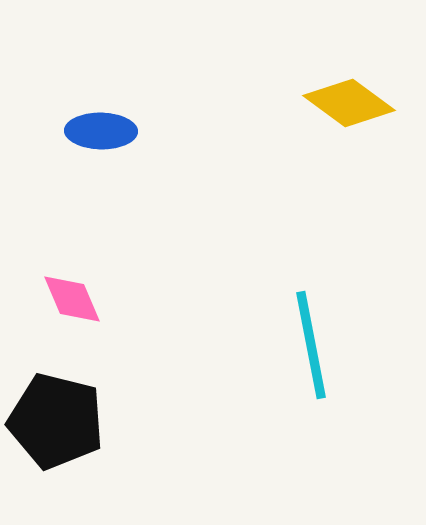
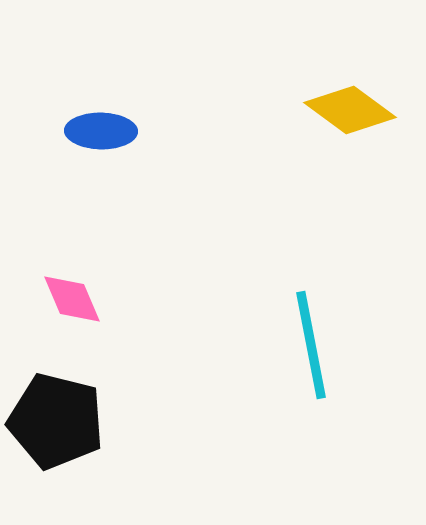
yellow diamond: moved 1 px right, 7 px down
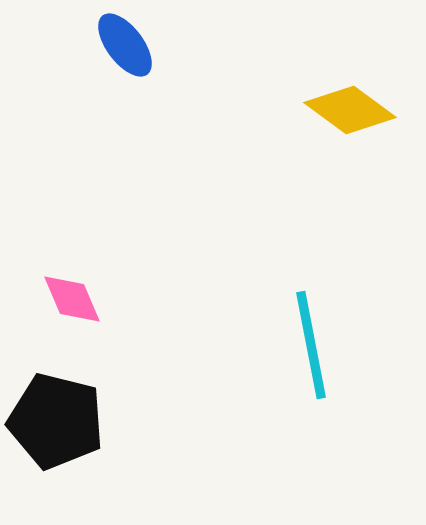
blue ellipse: moved 24 px right, 86 px up; rotated 52 degrees clockwise
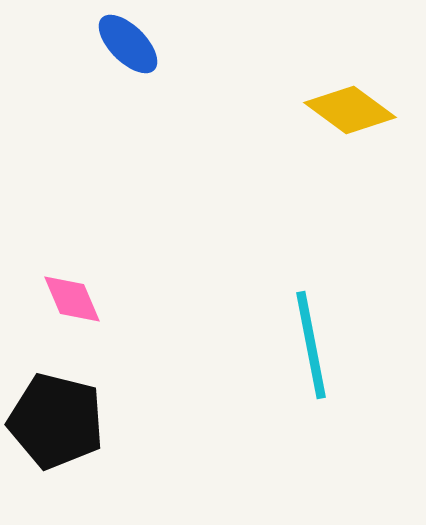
blue ellipse: moved 3 px right, 1 px up; rotated 8 degrees counterclockwise
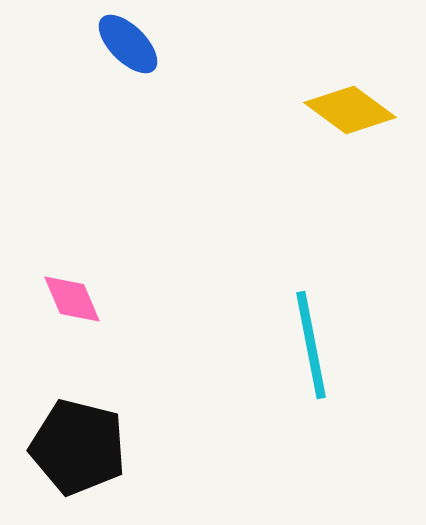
black pentagon: moved 22 px right, 26 px down
